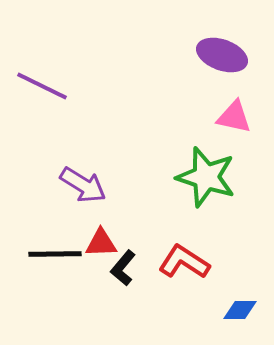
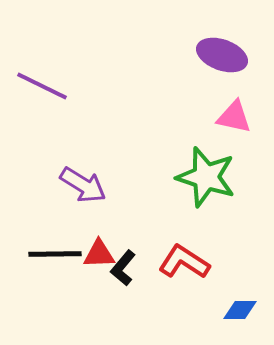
red triangle: moved 2 px left, 11 px down
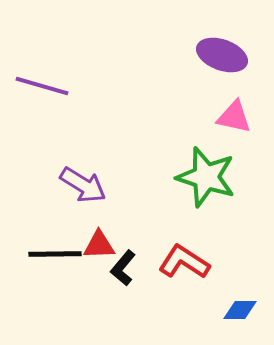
purple line: rotated 10 degrees counterclockwise
red triangle: moved 9 px up
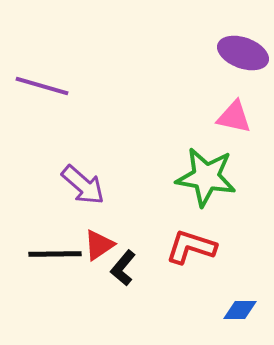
purple ellipse: moved 21 px right, 2 px up
green star: rotated 8 degrees counterclockwise
purple arrow: rotated 9 degrees clockwise
red triangle: rotated 32 degrees counterclockwise
red L-shape: moved 7 px right, 15 px up; rotated 15 degrees counterclockwise
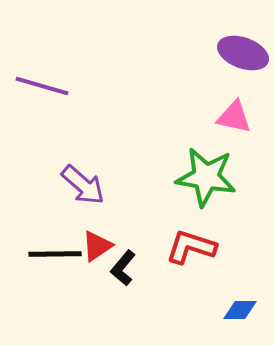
red triangle: moved 2 px left, 1 px down
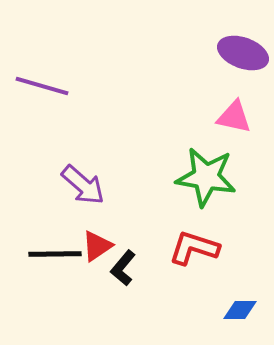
red L-shape: moved 3 px right, 1 px down
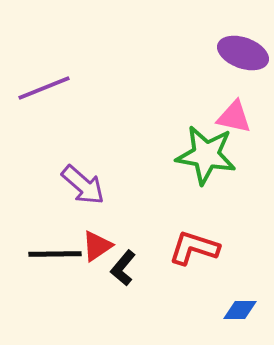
purple line: moved 2 px right, 2 px down; rotated 38 degrees counterclockwise
green star: moved 22 px up
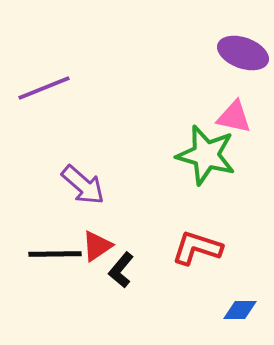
green star: rotated 6 degrees clockwise
red L-shape: moved 3 px right
black L-shape: moved 2 px left, 2 px down
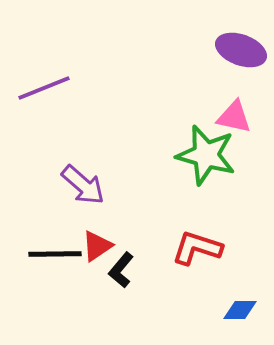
purple ellipse: moved 2 px left, 3 px up
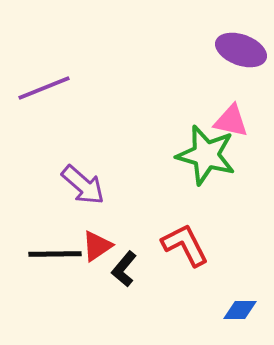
pink triangle: moved 3 px left, 4 px down
red L-shape: moved 12 px left, 3 px up; rotated 45 degrees clockwise
black L-shape: moved 3 px right, 1 px up
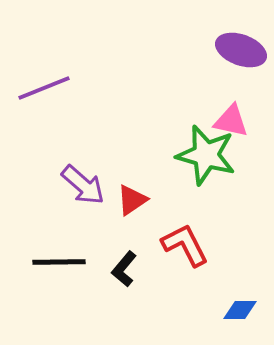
red triangle: moved 35 px right, 46 px up
black line: moved 4 px right, 8 px down
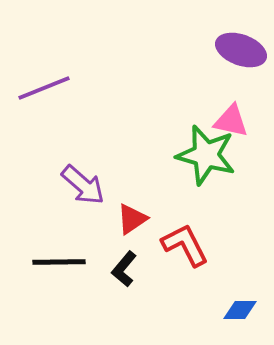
red triangle: moved 19 px down
